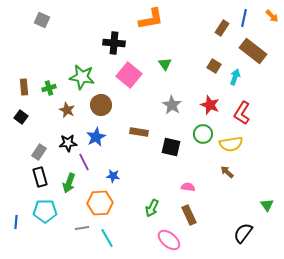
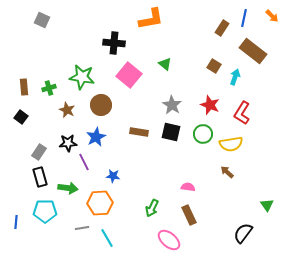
green triangle at (165, 64): rotated 16 degrees counterclockwise
black square at (171, 147): moved 15 px up
green arrow at (69, 183): moved 1 px left, 5 px down; rotated 102 degrees counterclockwise
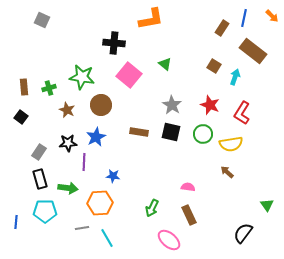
purple line at (84, 162): rotated 30 degrees clockwise
black rectangle at (40, 177): moved 2 px down
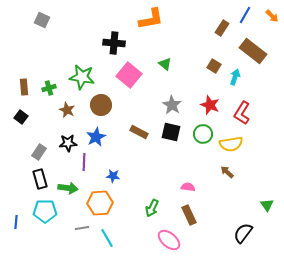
blue line at (244, 18): moved 1 px right, 3 px up; rotated 18 degrees clockwise
brown rectangle at (139, 132): rotated 18 degrees clockwise
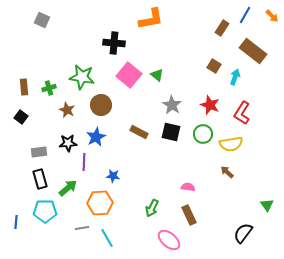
green triangle at (165, 64): moved 8 px left, 11 px down
gray rectangle at (39, 152): rotated 49 degrees clockwise
green arrow at (68, 188): rotated 48 degrees counterclockwise
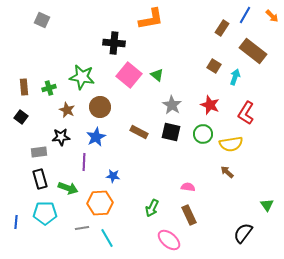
brown circle at (101, 105): moved 1 px left, 2 px down
red L-shape at (242, 113): moved 4 px right
black star at (68, 143): moved 7 px left, 6 px up
green arrow at (68, 188): rotated 60 degrees clockwise
cyan pentagon at (45, 211): moved 2 px down
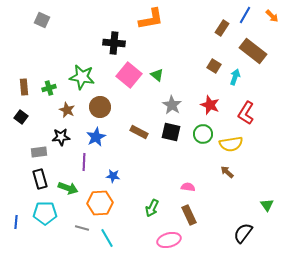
gray line at (82, 228): rotated 24 degrees clockwise
pink ellipse at (169, 240): rotated 55 degrees counterclockwise
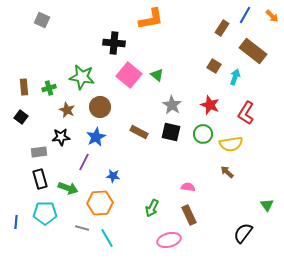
purple line at (84, 162): rotated 24 degrees clockwise
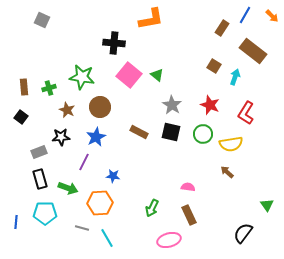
gray rectangle at (39, 152): rotated 14 degrees counterclockwise
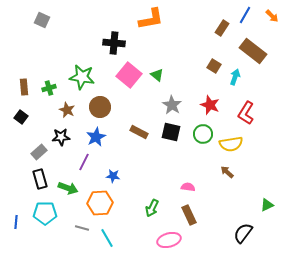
gray rectangle at (39, 152): rotated 21 degrees counterclockwise
green triangle at (267, 205): rotated 40 degrees clockwise
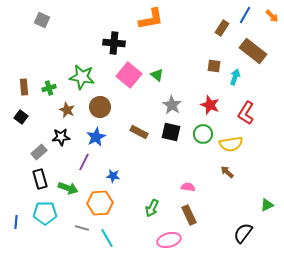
brown square at (214, 66): rotated 24 degrees counterclockwise
